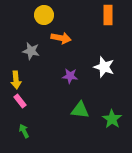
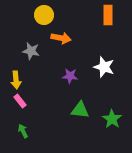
green arrow: moved 1 px left
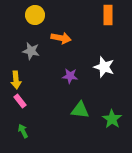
yellow circle: moved 9 px left
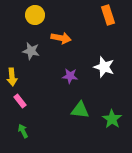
orange rectangle: rotated 18 degrees counterclockwise
yellow arrow: moved 4 px left, 3 px up
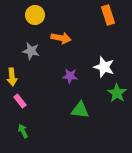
green star: moved 5 px right, 26 px up
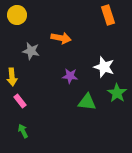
yellow circle: moved 18 px left
green triangle: moved 7 px right, 8 px up
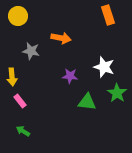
yellow circle: moved 1 px right, 1 px down
green arrow: rotated 32 degrees counterclockwise
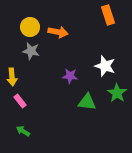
yellow circle: moved 12 px right, 11 px down
orange arrow: moved 3 px left, 6 px up
white star: moved 1 px right, 1 px up
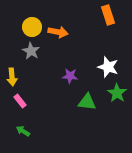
yellow circle: moved 2 px right
gray star: rotated 18 degrees clockwise
white star: moved 3 px right, 1 px down
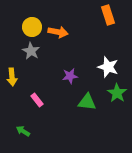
purple star: rotated 14 degrees counterclockwise
pink rectangle: moved 17 px right, 1 px up
